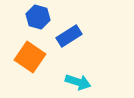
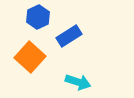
blue hexagon: rotated 20 degrees clockwise
orange square: rotated 8 degrees clockwise
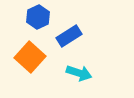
cyan arrow: moved 1 px right, 9 px up
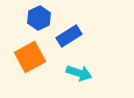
blue hexagon: moved 1 px right, 1 px down
orange square: rotated 20 degrees clockwise
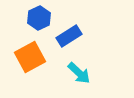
cyan arrow: rotated 25 degrees clockwise
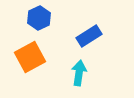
blue rectangle: moved 20 px right
cyan arrow: rotated 125 degrees counterclockwise
